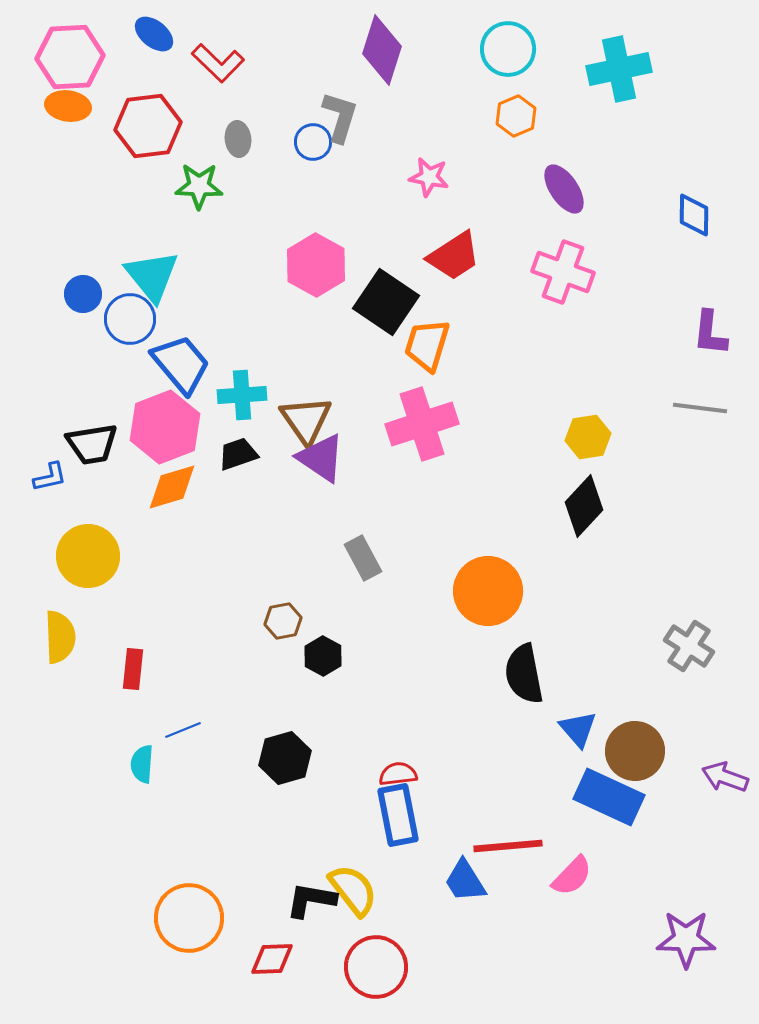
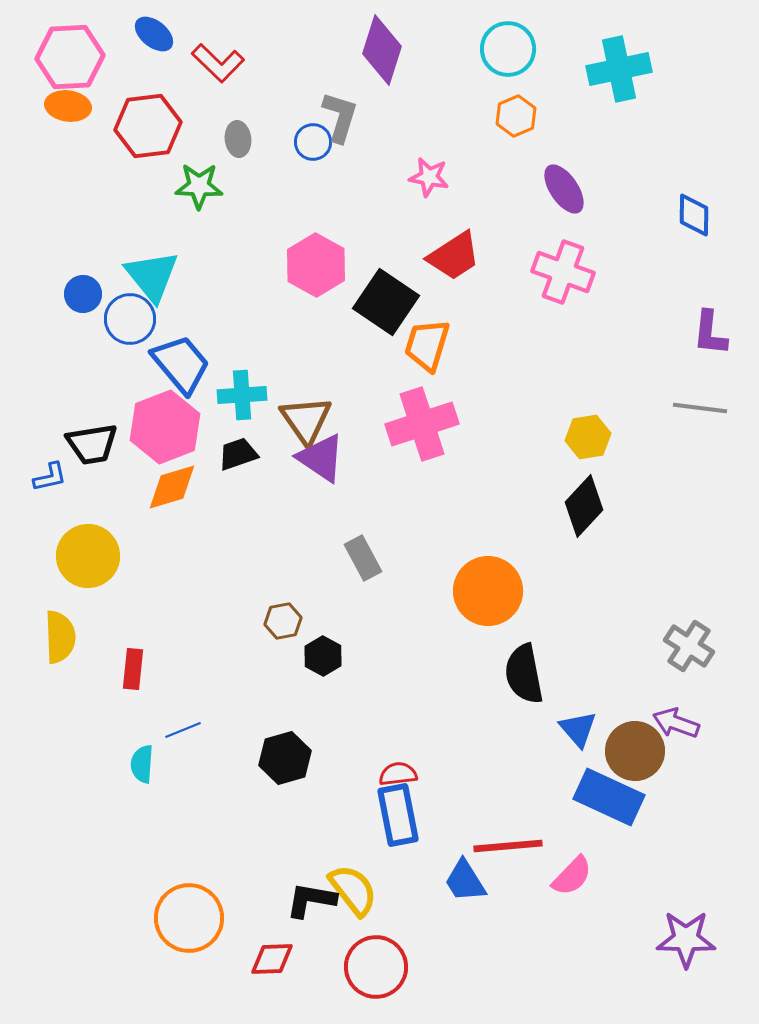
purple arrow at (725, 777): moved 49 px left, 54 px up
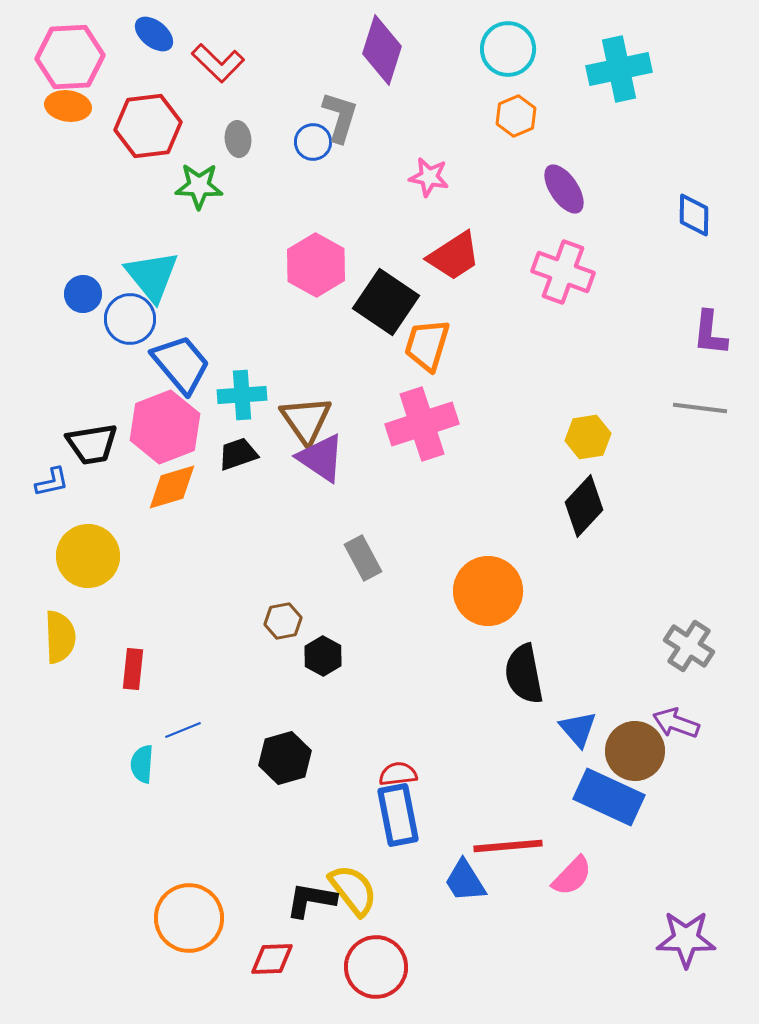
blue L-shape at (50, 477): moved 2 px right, 5 px down
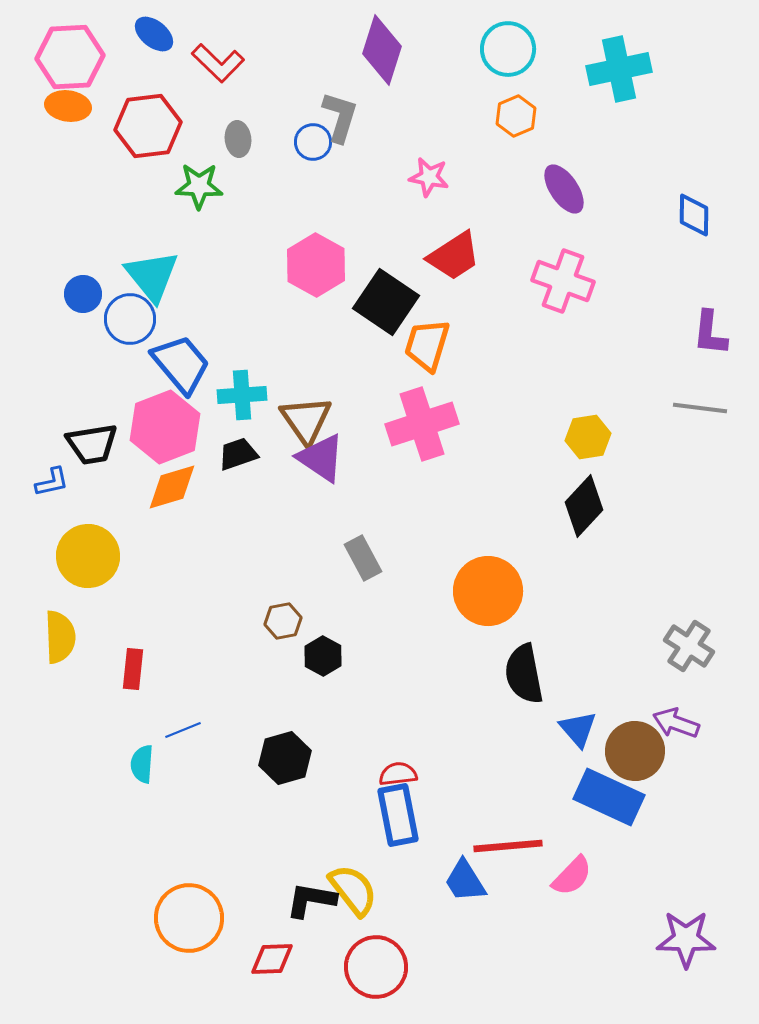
pink cross at (563, 272): moved 9 px down
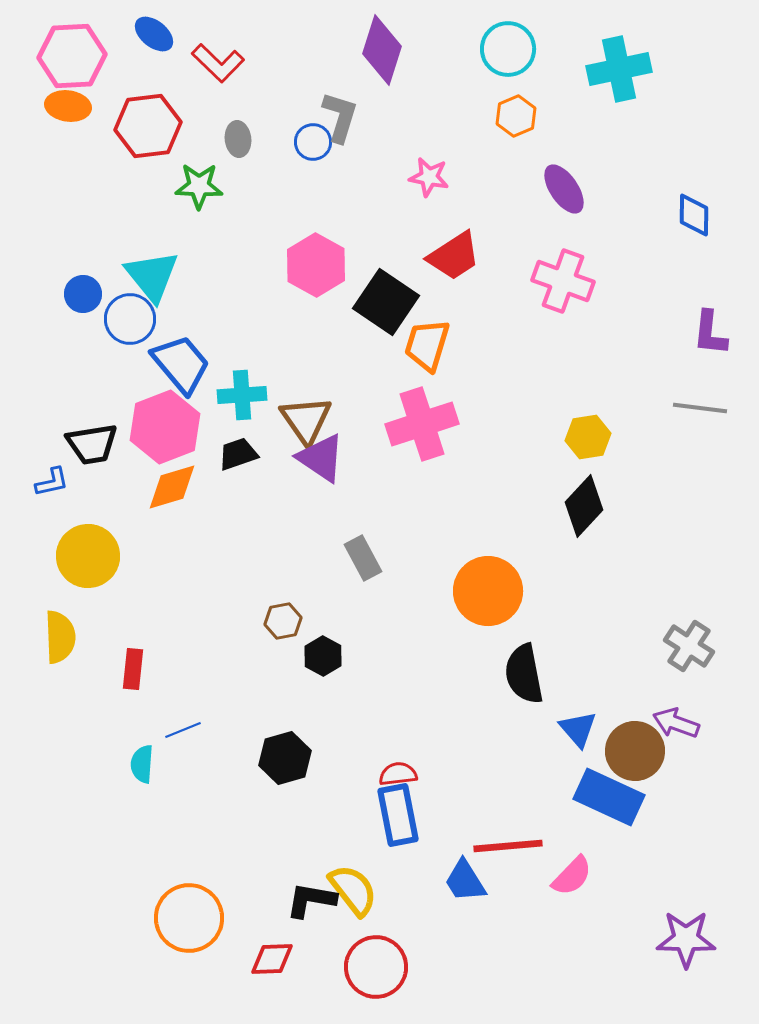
pink hexagon at (70, 57): moved 2 px right, 1 px up
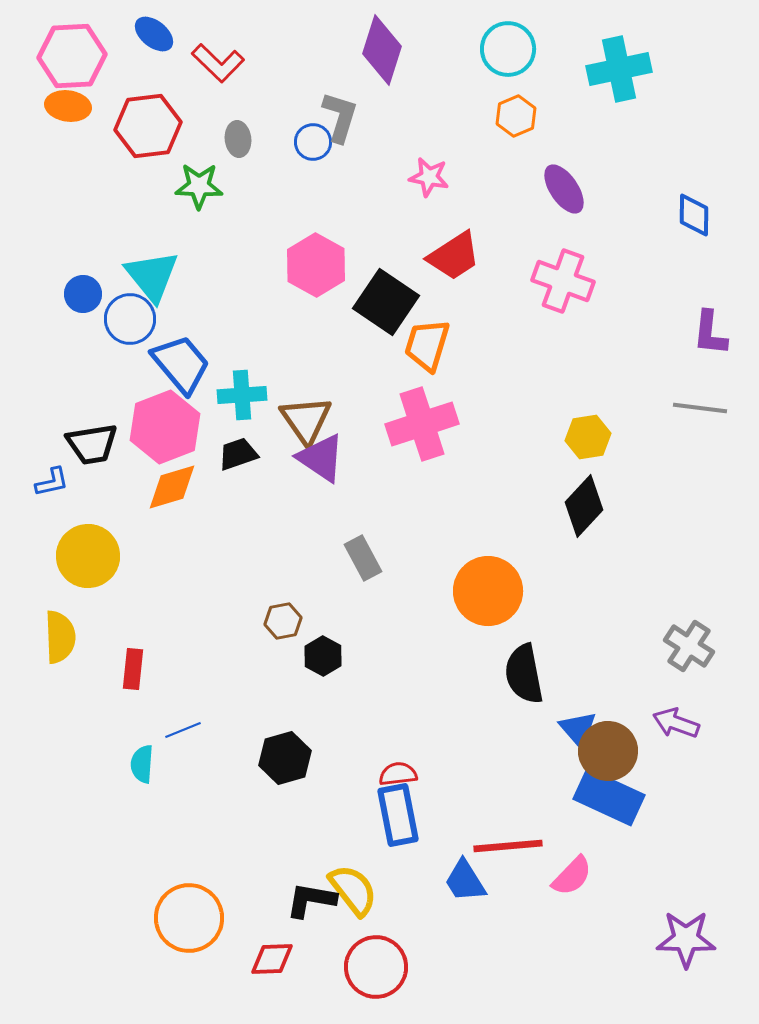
brown circle at (635, 751): moved 27 px left
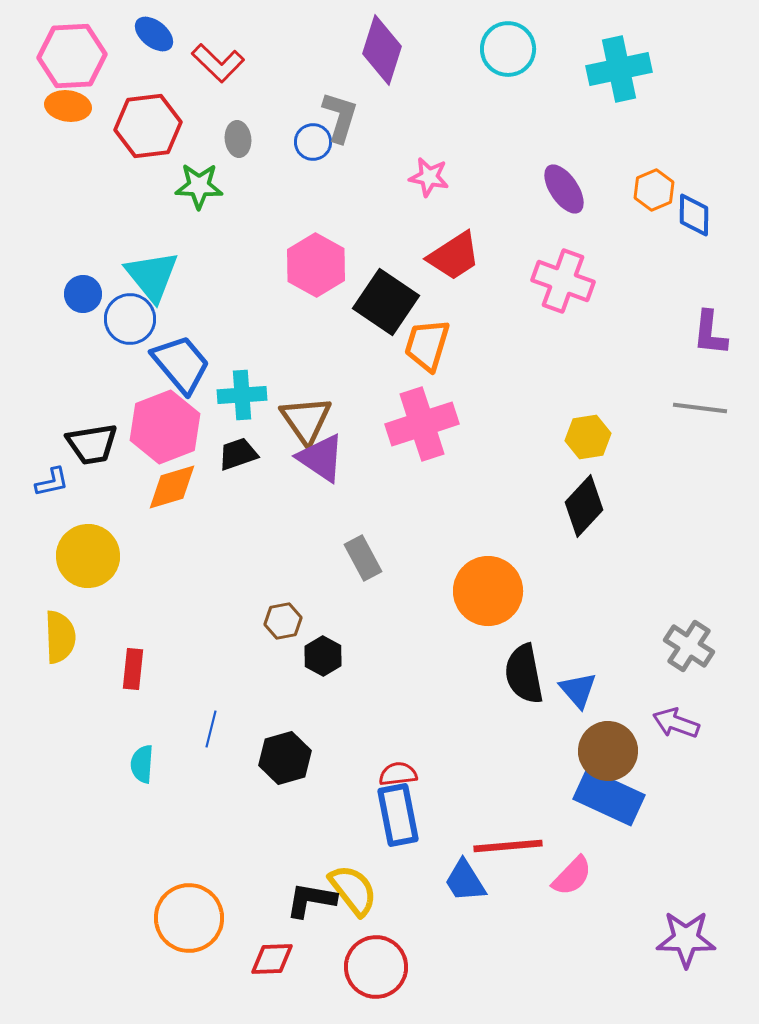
orange hexagon at (516, 116): moved 138 px right, 74 px down
blue triangle at (578, 729): moved 39 px up
blue line at (183, 730): moved 28 px right, 1 px up; rotated 54 degrees counterclockwise
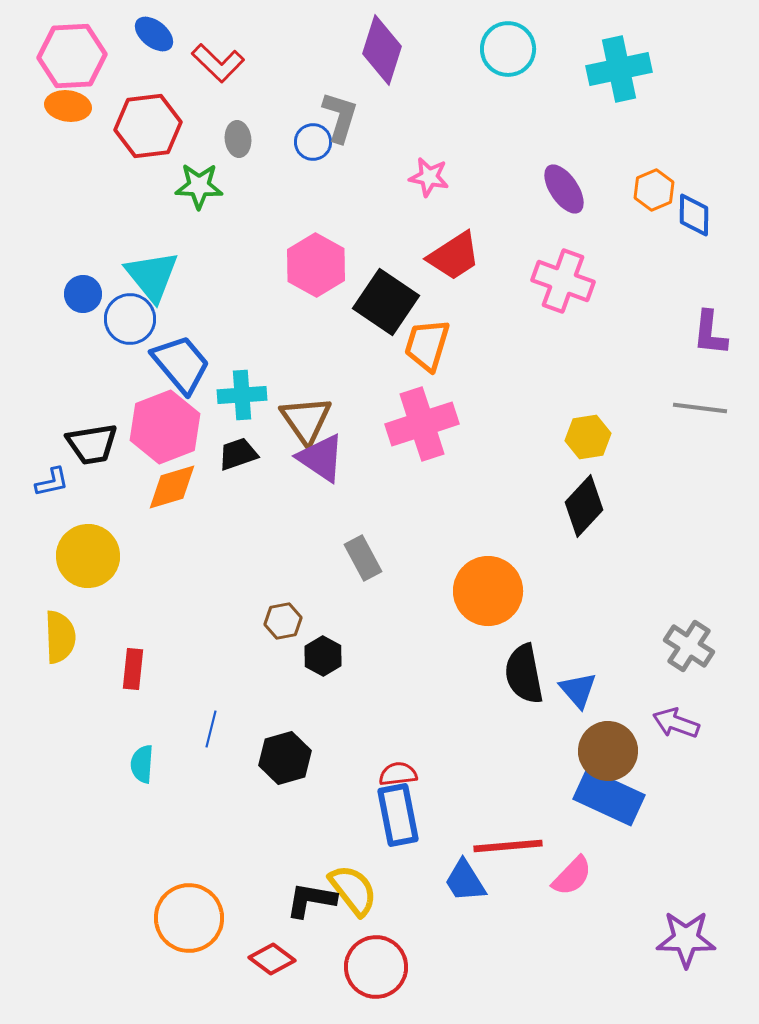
red diamond at (272, 959): rotated 39 degrees clockwise
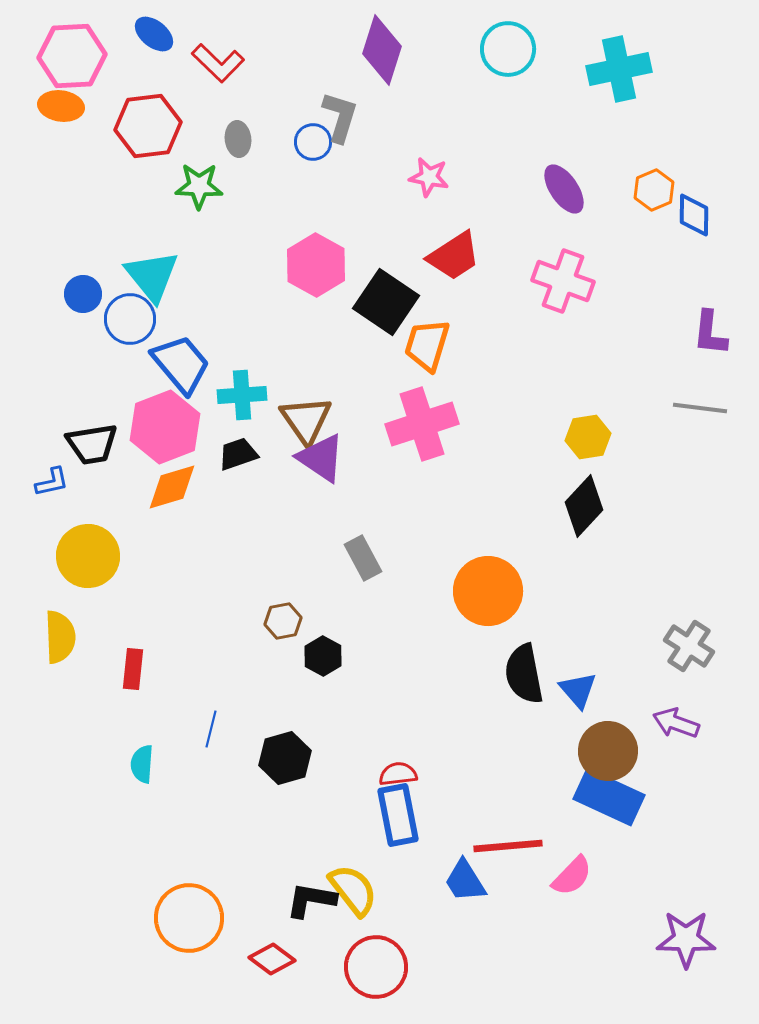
orange ellipse at (68, 106): moved 7 px left
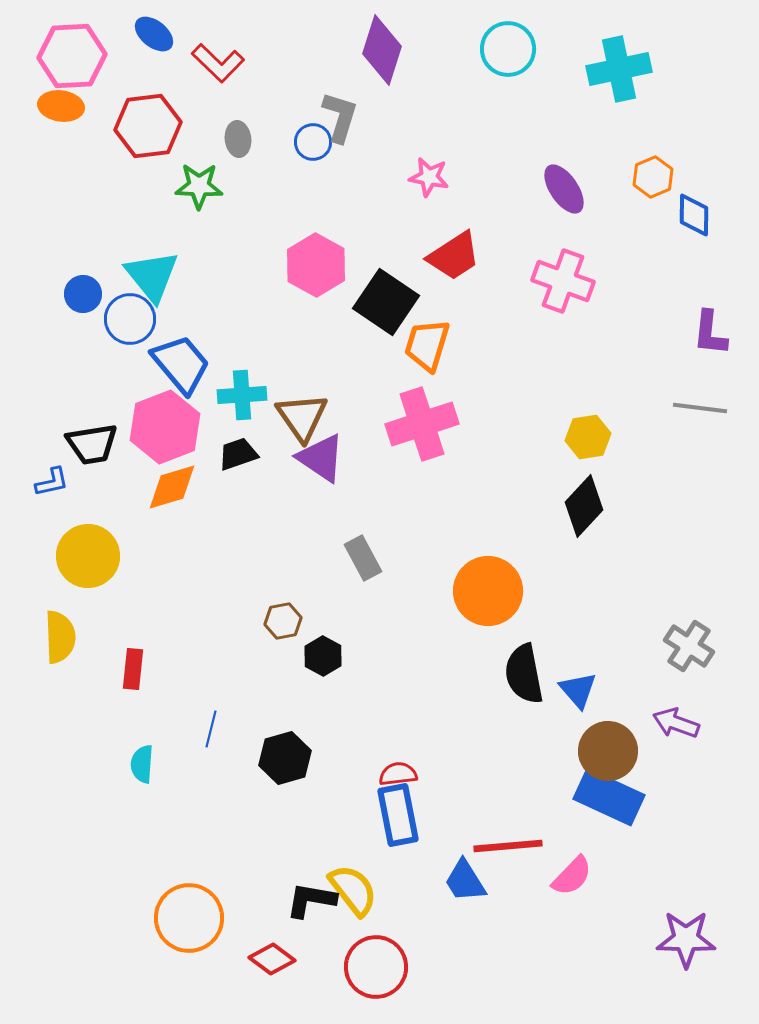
orange hexagon at (654, 190): moved 1 px left, 13 px up
brown triangle at (306, 420): moved 4 px left, 3 px up
